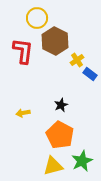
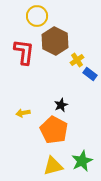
yellow circle: moved 2 px up
red L-shape: moved 1 px right, 1 px down
orange pentagon: moved 6 px left, 5 px up
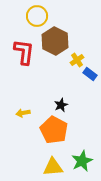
yellow triangle: moved 1 px down; rotated 10 degrees clockwise
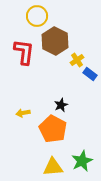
orange pentagon: moved 1 px left, 1 px up
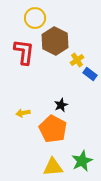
yellow circle: moved 2 px left, 2 px down
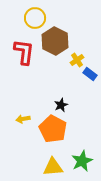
yellow arrow: moved 6 px down
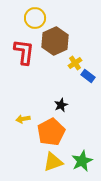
brown hexagon: rotated 8 degrees clockwise
yellow cross: moved 2 px left, 3 px down
blue rectangle: moved 2 px left, 2 px down
orange pentagon: moved 2 px left, 3 px down; rotated 16 degrees clockwise
yellow triangle: moved 5 px up; rotated 15 degrees counterclockwise
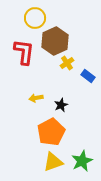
yellow cross: moved 8 px left
yellow arrow: moved 13 px right, 21 px up
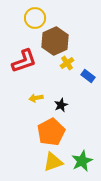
red L-shape: moved 9 px down; rotated 64 degrees clockwise
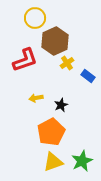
red L-shape: moved 1 px right, 1 px up
